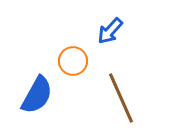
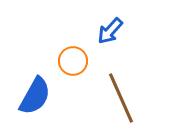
blue semicircle: moved 2 px left, 1 px down
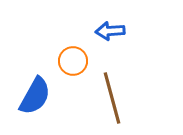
blue arrow: rotated 44 degrees clockwise
brown line: moved 9 px left; rotated 9 degrees clockwise
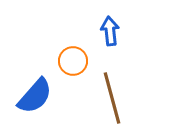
blue arrow: rotated 88 degrees clockwise
blue semicircle: rotated 12 degrees clockwise
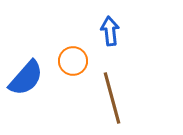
blue semicircle: moved 9 px left, 18 px up
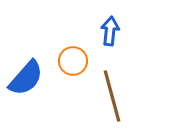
blue arrow: rotated 12 degrees clockwise
brown line: moved 2 px up
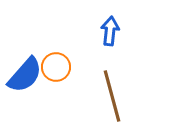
orange circle: moved 17 px left, 6 px down
blue semicircle: moved 1 px left, 3 px up
